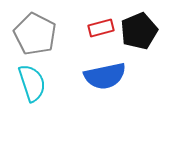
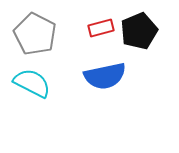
cyan semicircle: rotated 45 degrees counterclockwise
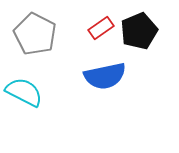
red rectangle: rotated 20 degrees counterclockwise
cyan semicircle: moved 8 px left, 9 px down
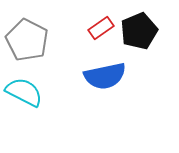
gray pentagon: moved 8 px left, 6 px down
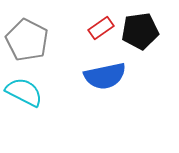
black pentagon: moved 1 px right; rotated 15 degrees clockwise
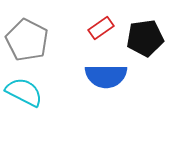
black pentagon: moved 5 px right, 7 px down
blue semicircle: moved 1 px right; rotated 12 degrees clockwise
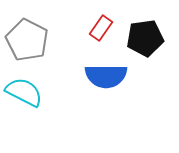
red rectangle: rotated 20 degrees counterclockwise
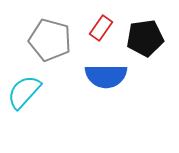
gray pentagon: moved 23 px right; rotated 12 degrees counterclockwise
cyan semicircle: rotated 75 degrees counterclockwise
